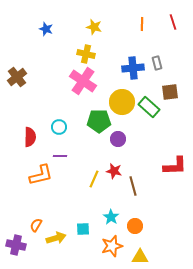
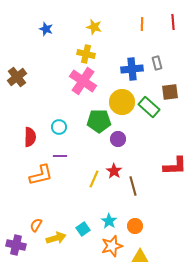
red line: rotated 14 degrees clockwise
blue cross: moved 1 px left, 1 px down
red star: rotated 21 degrees clockwise
cyan star: moved 2 px left, 4 px down
cyan square: rotated 32 degrees counterclockwise
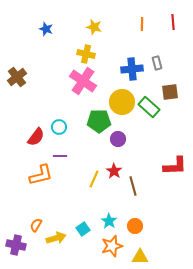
red semicircle: moved 6 px right; rotated 36 degrees clockwise
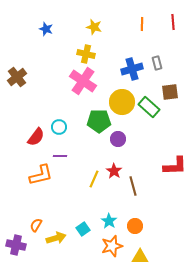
blue cross: rotated 10 degrees counterclockwise
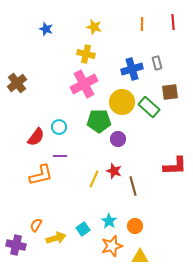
brown cross: moved 6 px down
pink cross: moved 1 px right, 3 px down; rotated 28 degrees clockwise
red star: rotated 14 degrees counterclockwise
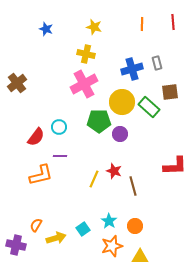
purple circle: moved 2 px right, 5 px up
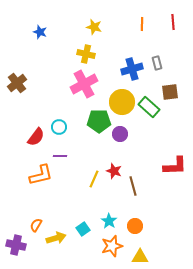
blue star: moved 6 px left, 3 px down
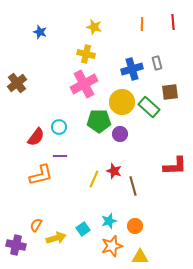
cyan star: rotated 21 degrees clockwise
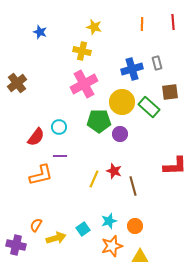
yellow cross: moved 4 px left, 3 px up
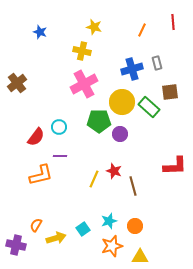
orange line: moved 6 px down; rotated 24 degrees clockwise
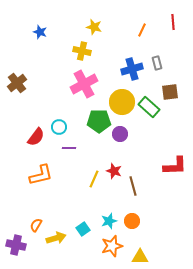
purple line: moved 9 px right, 8 px up
orange circle: moved 3 px left, 5 px up
